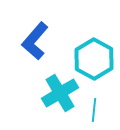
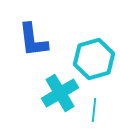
blue L-shape: moved 2 px left, 1 px up; rotated 48 degrees counterclockwise
cyan hexagon: rotated 15 degrees clockwise
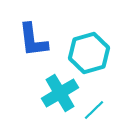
cyan hexagon: moved 5 px left, 6 px up
cyan line: rotated 40 degrees clockwise
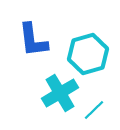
cyan hexagon: moved 1 px left, 1 px down
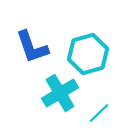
blue L-shape: moved 1 px left, 7 px down; rotated 12 degrees counterclockwise
cyan line: moved 5 px right, 3 px down
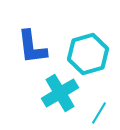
blue L-shape: rotated 12 degrees clockwise
cyan line: rotated 15 degrees counterclockwise
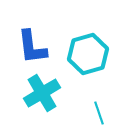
cyan cross: moved 18 px left
cyan line: rotated 50 degrees counterclockwise
